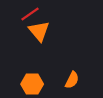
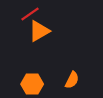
orange triangle: rotated 40 degrees clockwise
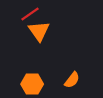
orange triangle: rotated 35 degrees counterclockwise
orange semicircle: rotated 12 degrees clockwise
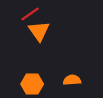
orange semicircle: rotated 132 degrees counterclockwise
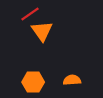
orange triangle: moved 3 px right
orange hexagon: moved 1 px right, 2 px up
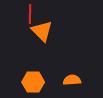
red line: rotated 54 degrees counterclockwise
orange triangle: rotated 10 degrees counterclockwise
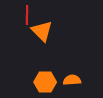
red line: moved 3 px left, 1 px down
orange hexagon: moved 12 px right
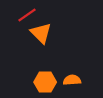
red line: rotated 54 degrees clockwise
orange triangle: moved 1 px left, 2 px down
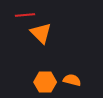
red line: moved 2 px left; rotated 30 degrees clockwise
orange semicircle: rotated 18 degrees clockwise
